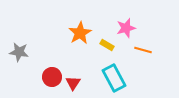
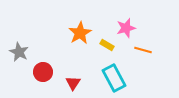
gray star: rotated 18 degrees clockwise
red circle: moved 9 px left, 5 px up
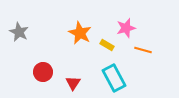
orange star: rotated 15 degrees counterclockwise
gray star: moved 20 px up
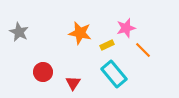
orange star: rotated 15 degrees counterclockwise
yellow rectangle: rotated 56 degrees counterclockwise
orange line: rotated 30 degrees clockwise
cyan rectangle: moved 4 px up; rotated 12 degrees counterclockwise
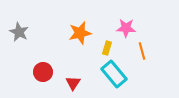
pink star: rotated 18 degrees clockwise
orange star: rotated 25 degrees counterclockwise
yellow rectangle: moved 3 px down; rotated 48 degrees counterclockwise
orange line: moved 1 px left, 1 px down; rotated 30 degrees clockwise
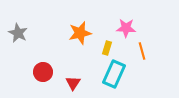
gray star: moved 1 px left, 1 px down
cyan rectangle: rotated 64 degrees clockwise
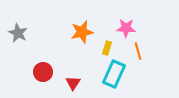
orange star: moved 2 px right, 1 px up
orange line: moved 4 px left
